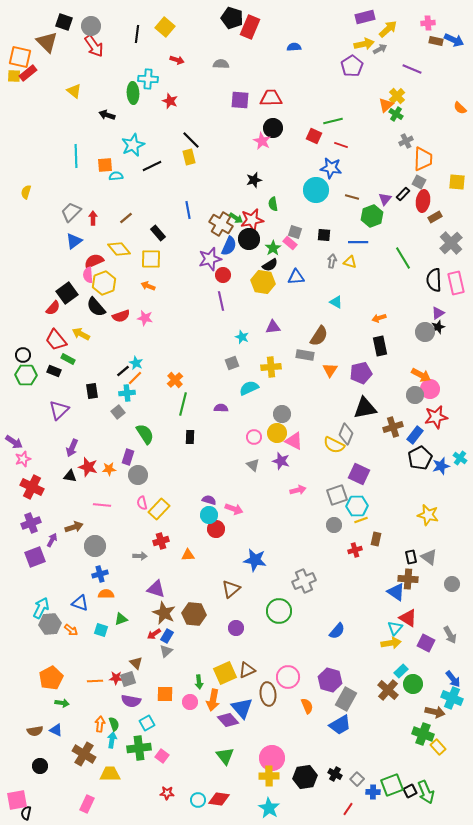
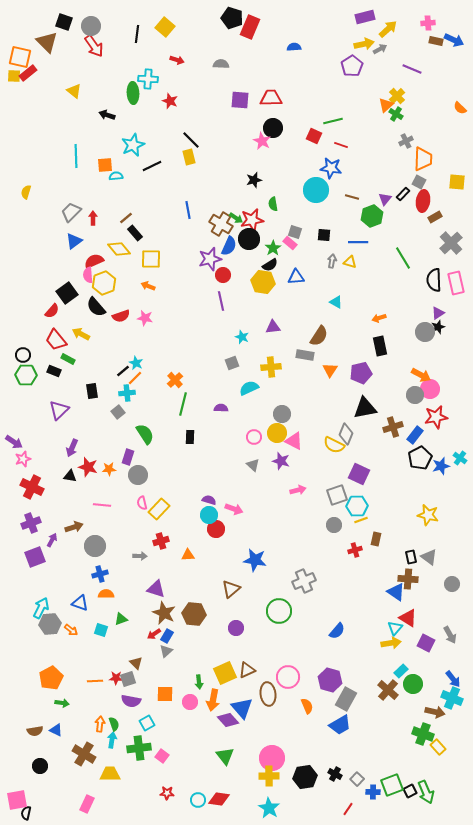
black rectangle at (158, 233): moved 23 px left
red semicircle at (53, 308): moved 1 px left, 3 px down
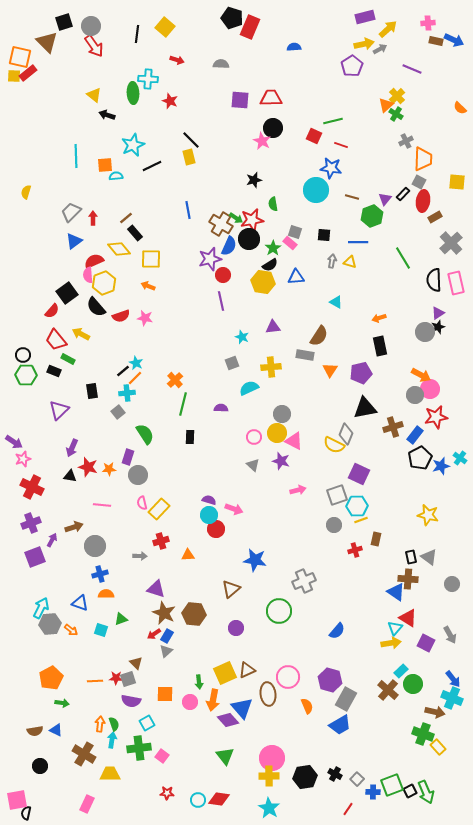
black square at (64, 22): rotated 36 degrees counterclockwise
yellow triangle at (74, 91): moved 20 px right, 4 px down
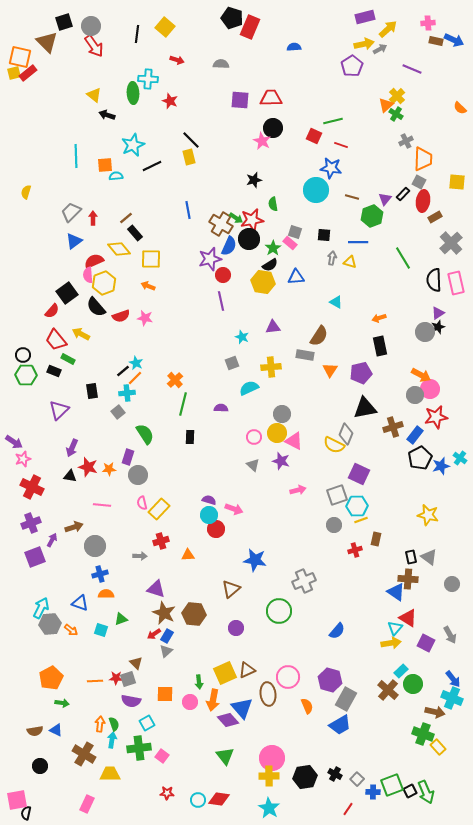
yellow square at (14, 76): moved 3 px up; rotated 16 degrees counterclockwise
gray arrow at (332, 261): moved 3 px up
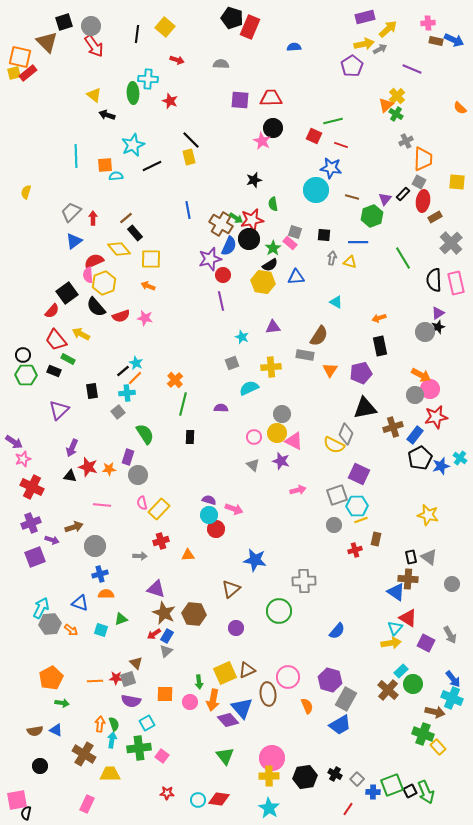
purple arrow at (52, 540): rotated 80 degrees clockwise
gray cross at (304, 581): rotated 20 degrees clockwise
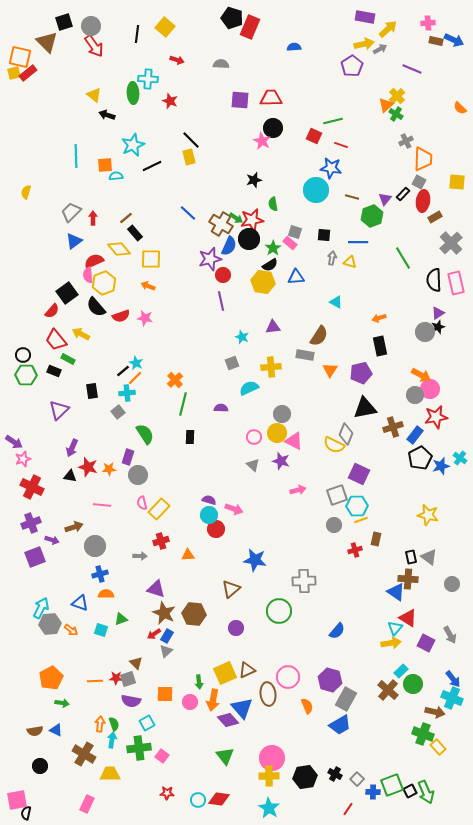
purple rectangle at (365, 17): rotated 24 degrees clockwise
blue line at (188, 210): moved 3 px down; rotated 36 degrees counterclockwise
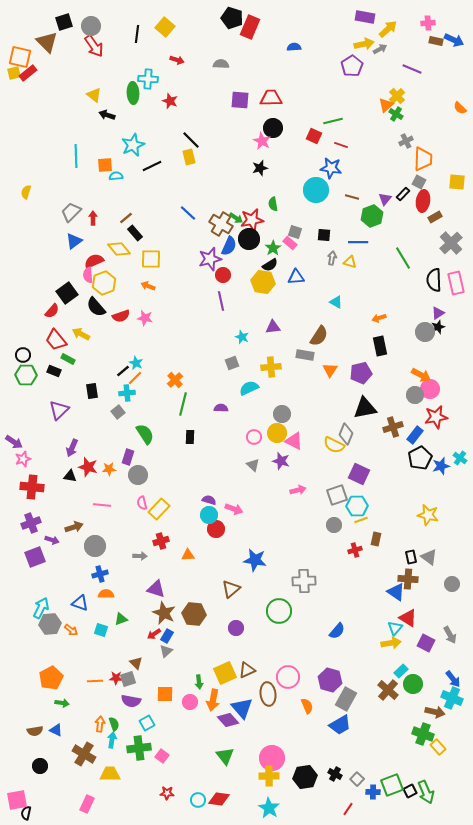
black star at (254, 180): moved 6 px right, 12 px up
red cross at (32, 487): rotated 20 degrees counterclockwise
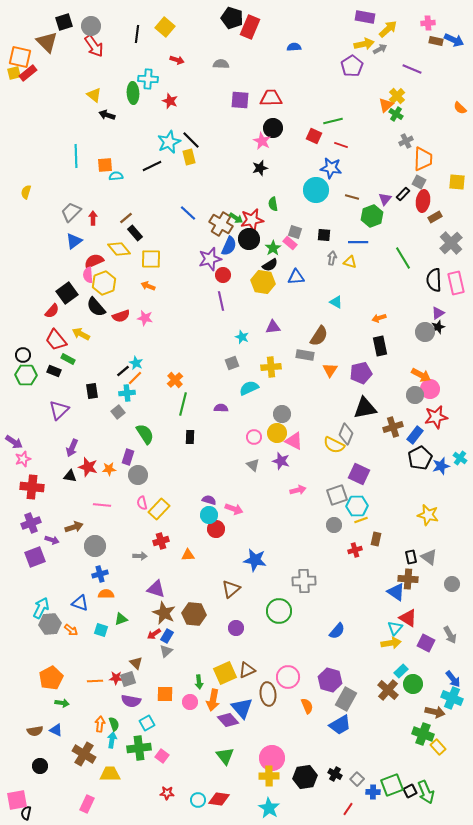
cyan star at (133, 145): moved 36 px right, 3 px up
